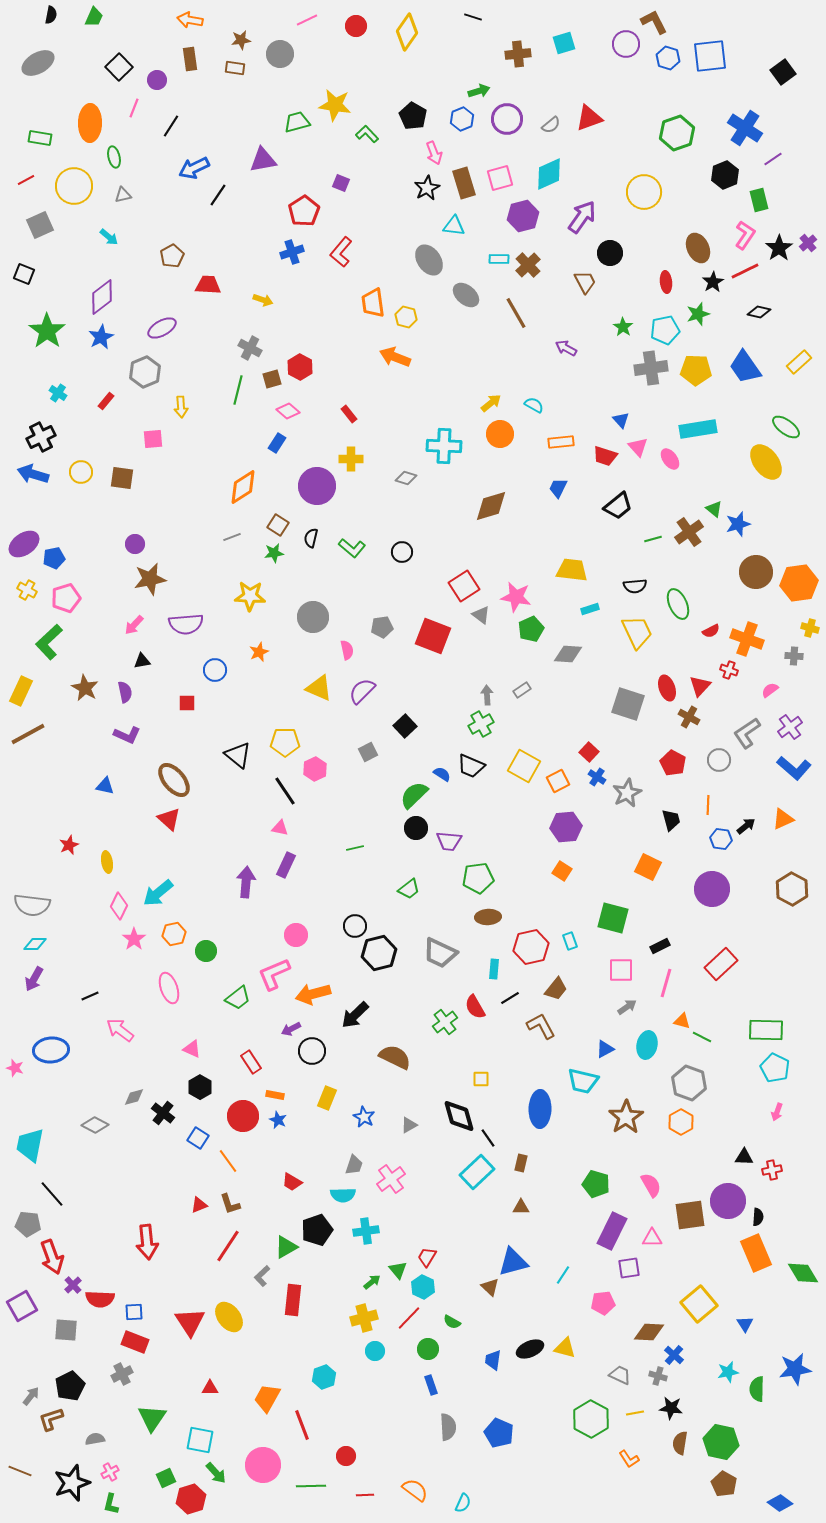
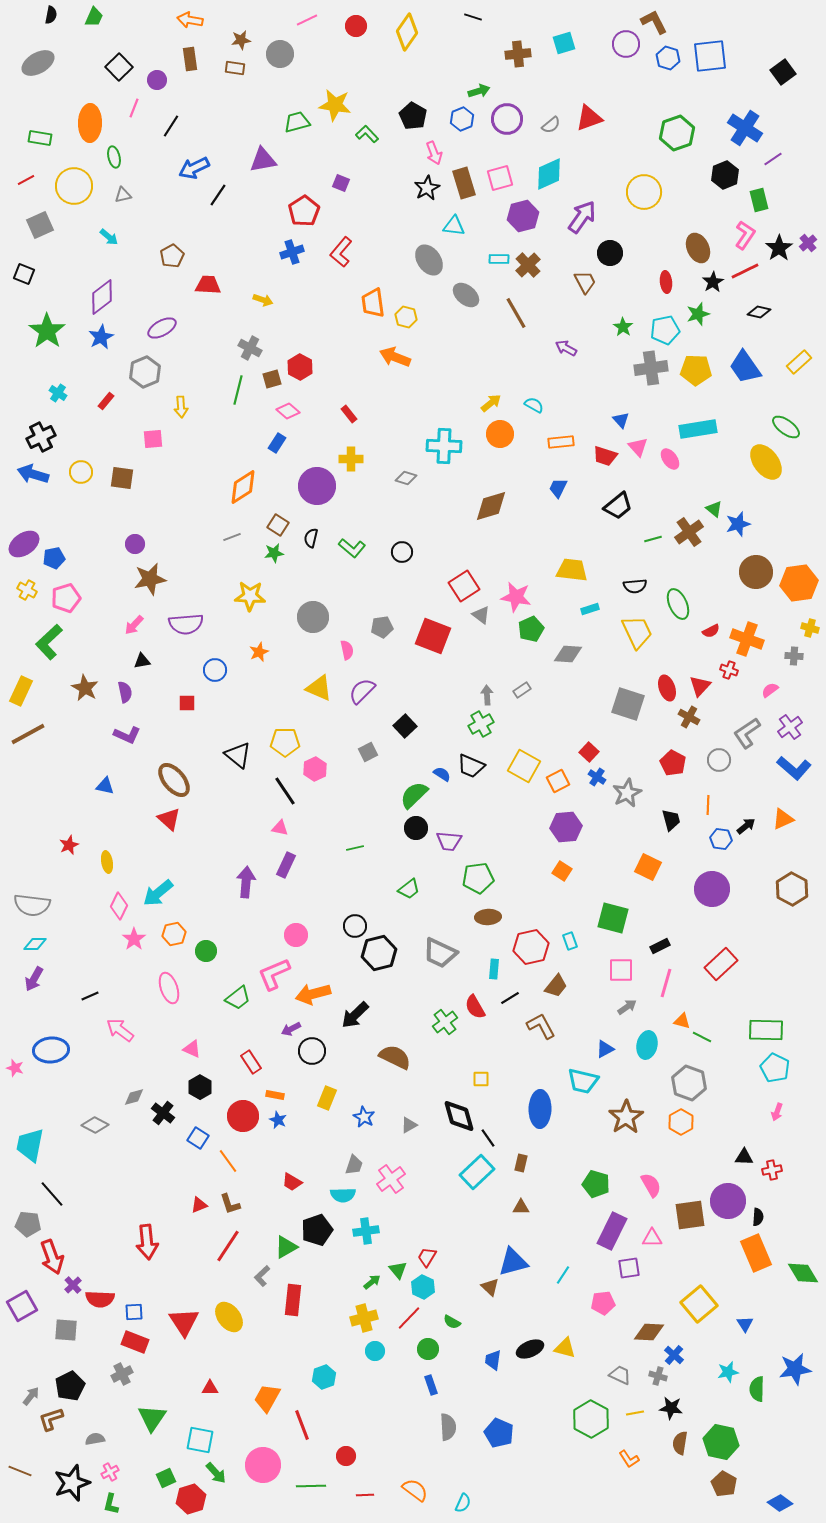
brown trapezoid at (556, 989): moved 3 px up
red triangle at (190, 1322): moved 6 px left
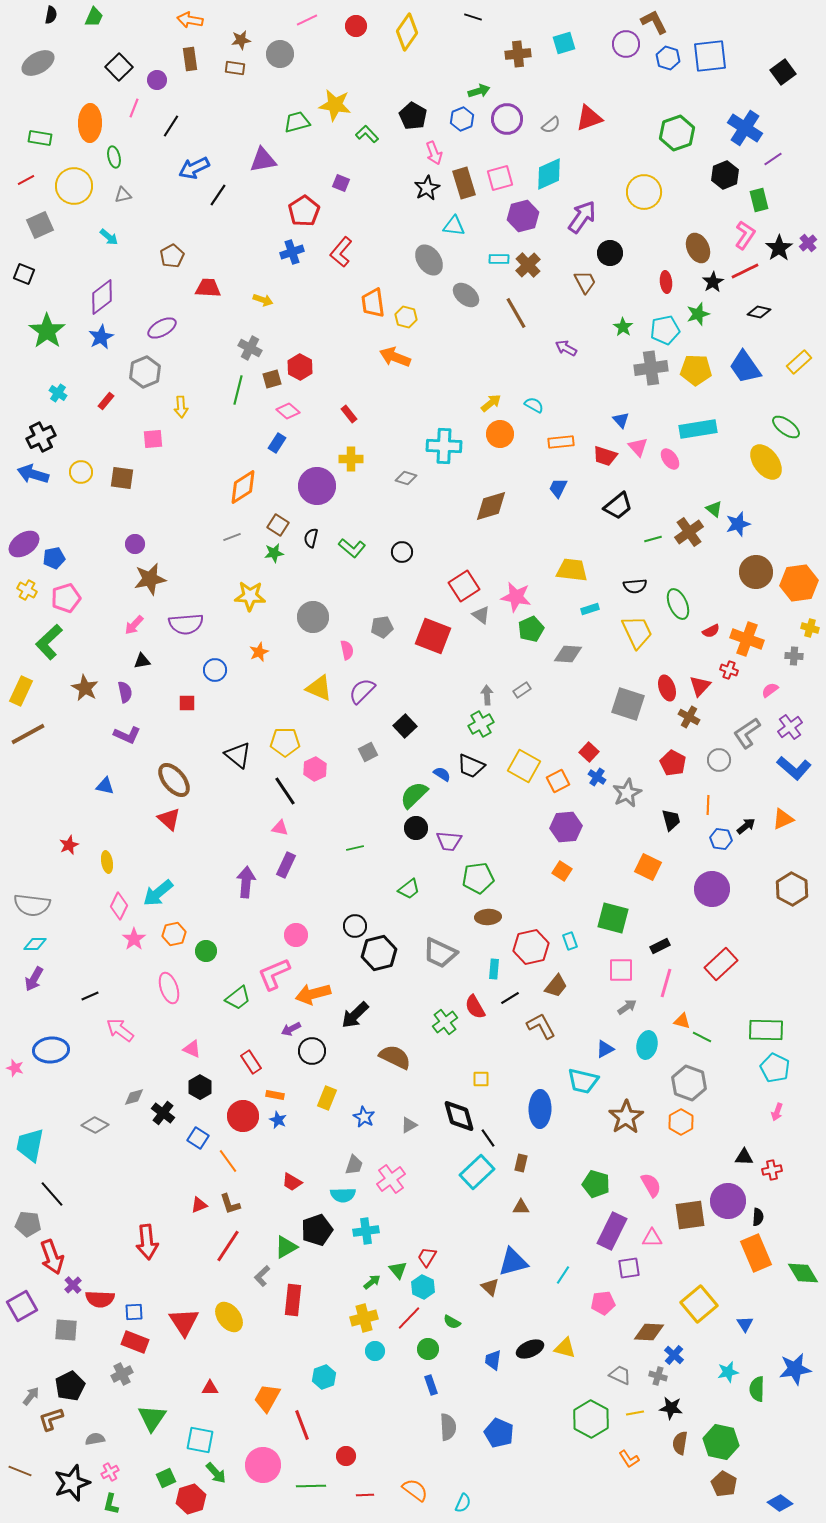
red trapezoid at (208, 285): moved 3 px down
